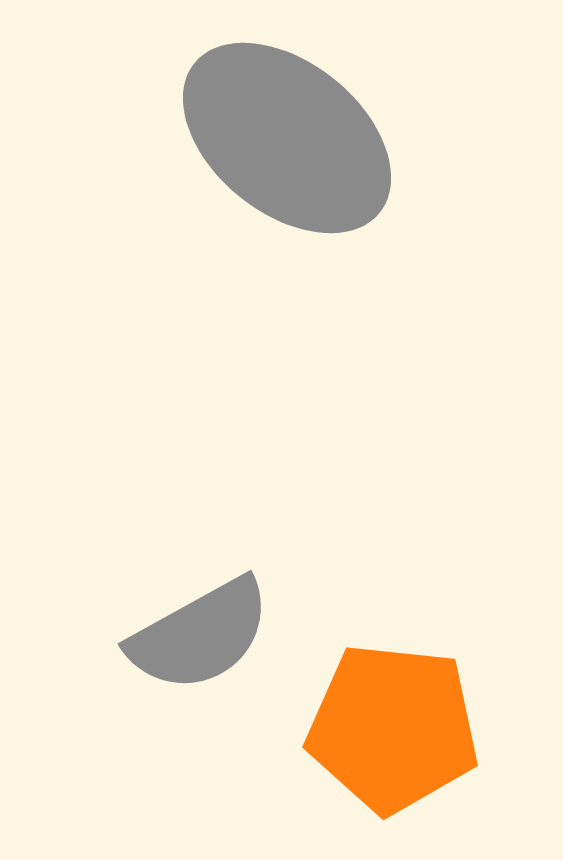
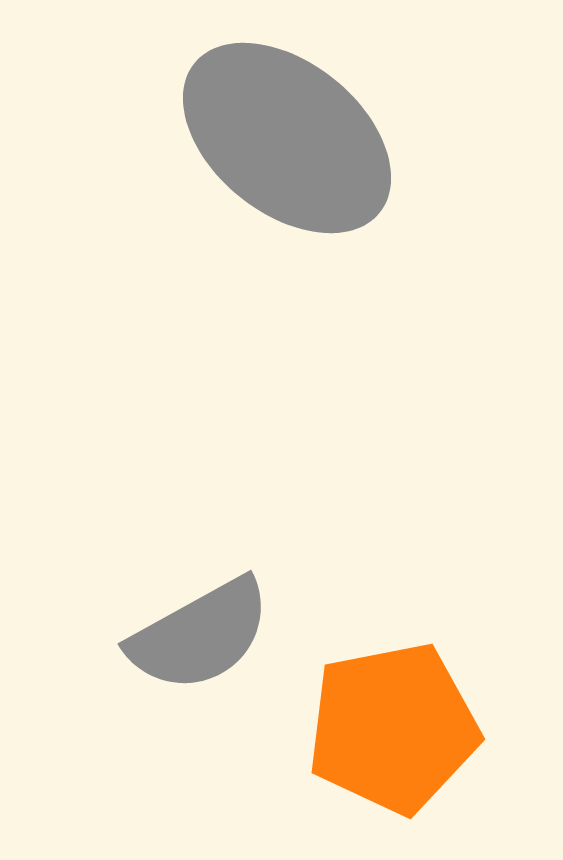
orange pentagon: rotated 17 degrees counterclockwise
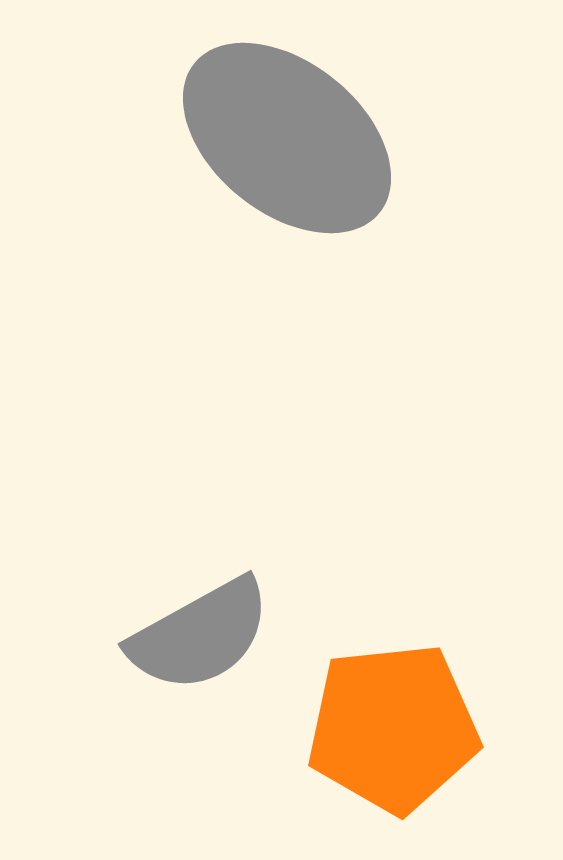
orange pentagon: rotated 5 degrees clockwise
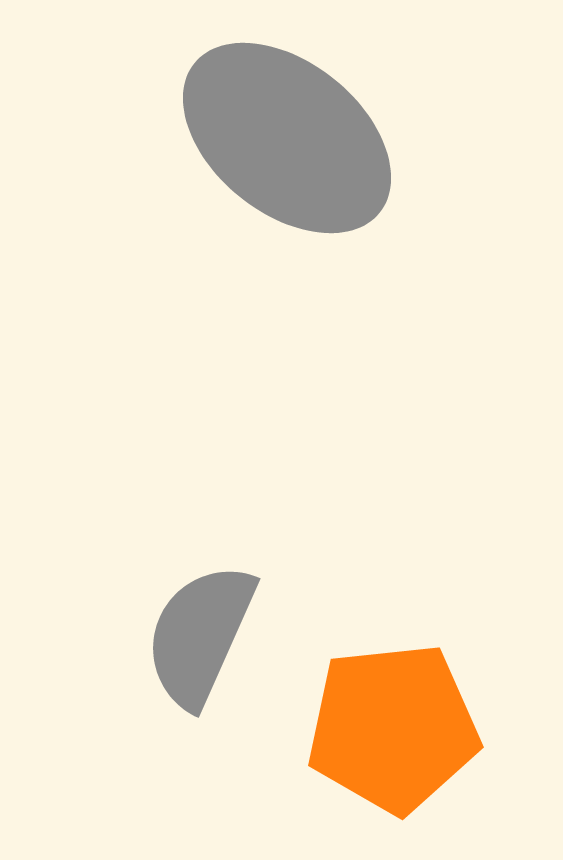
gray semicircle: rotated 143 degrees clockwise
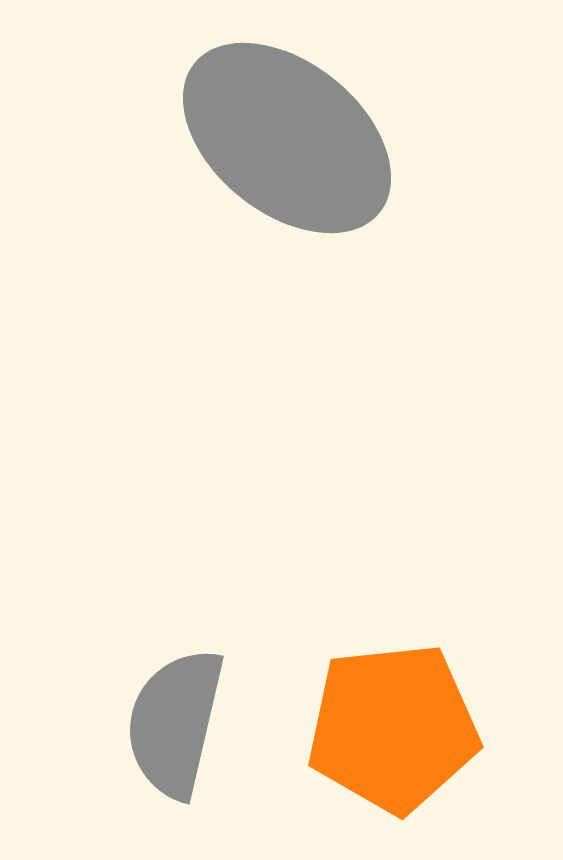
gray semicircle: moved 25 px left, 88 px down; rotated 11 degrees counterclockwise
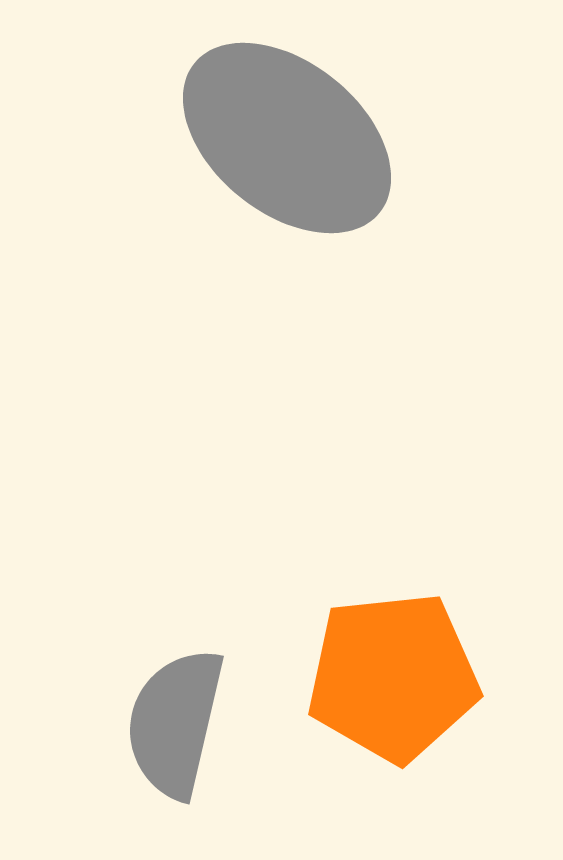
orange pentagon: moved 51 px up
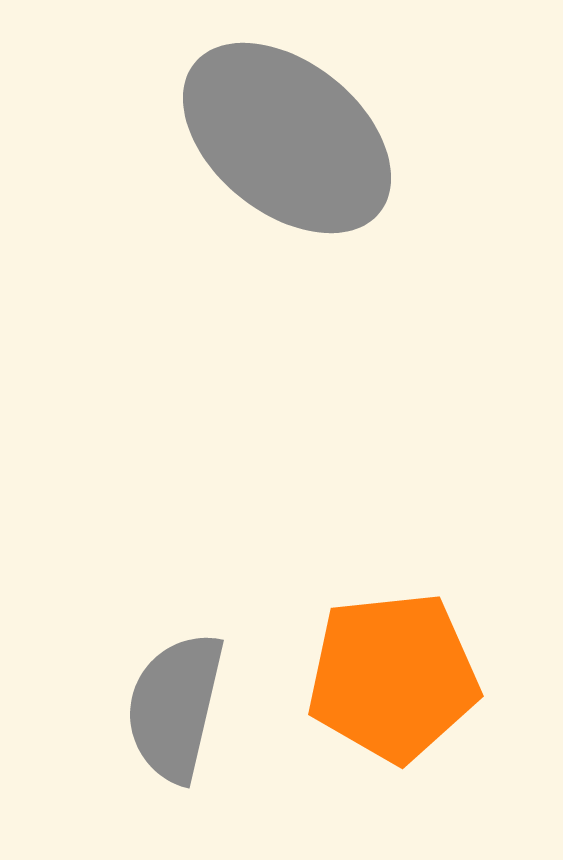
gray semicircle: moved 16 px up
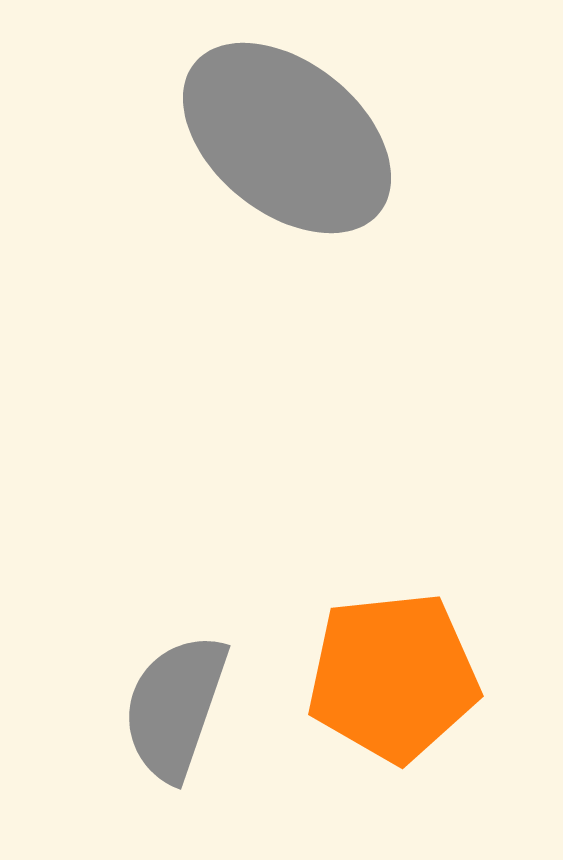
gray semicircle: rotated 6 degrees clockwise
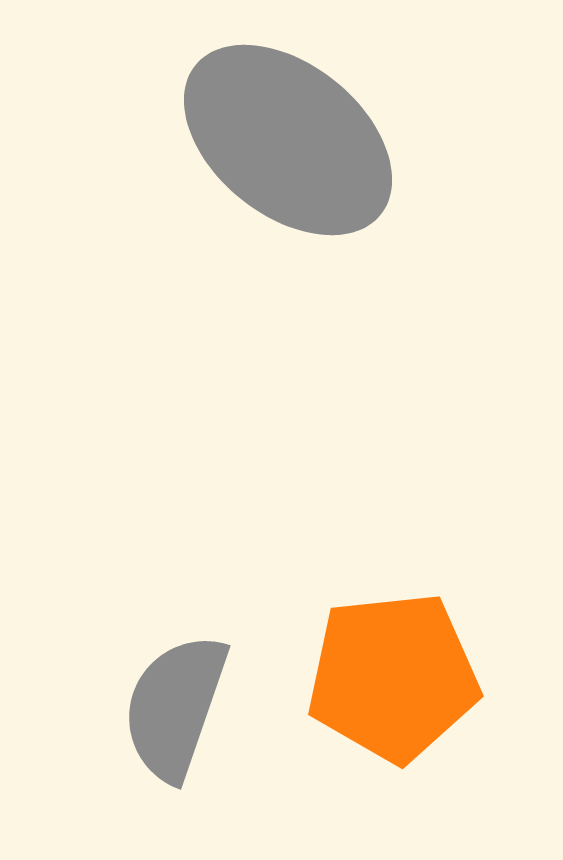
gray ellipse: moved 1 px right, 2 px down
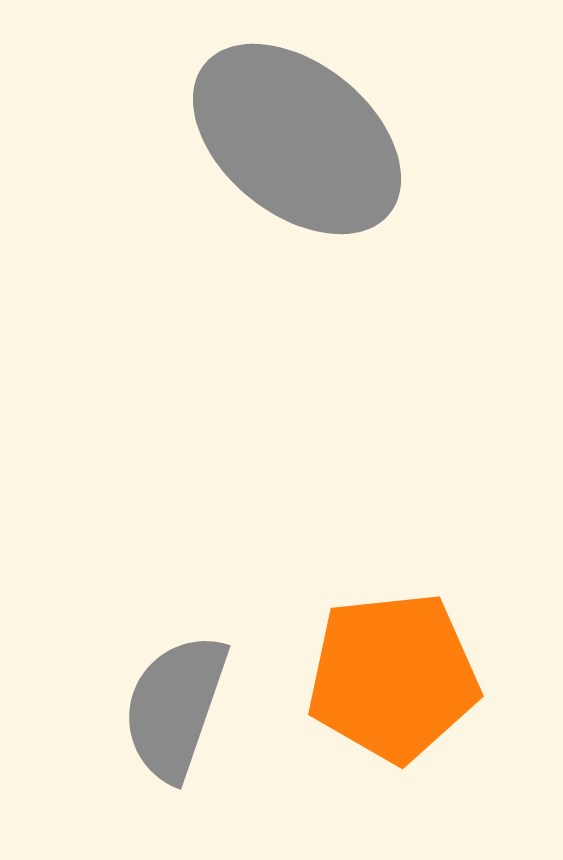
gray ellipse: moved 9 px right, 1 px up
